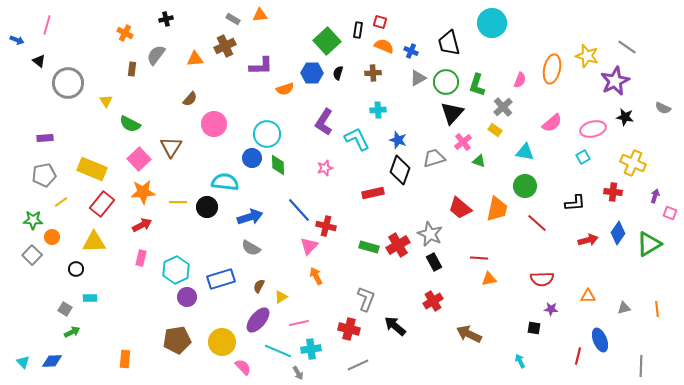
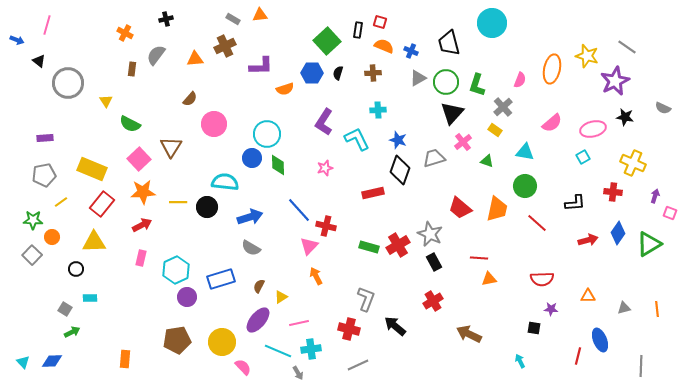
green triangle at (479, 161): moved 8 px right
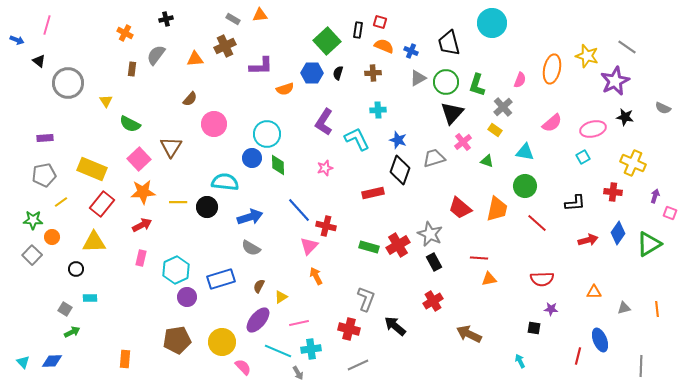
orange triangle at (588, 296): moved 6 px right, 4 px up
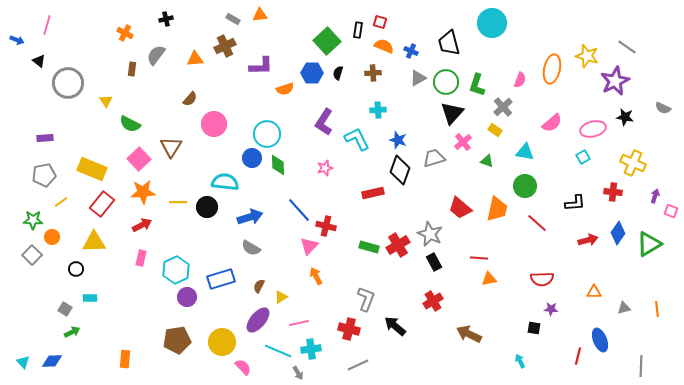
pink square at (670, 213): moved 1 px right, 2 px up
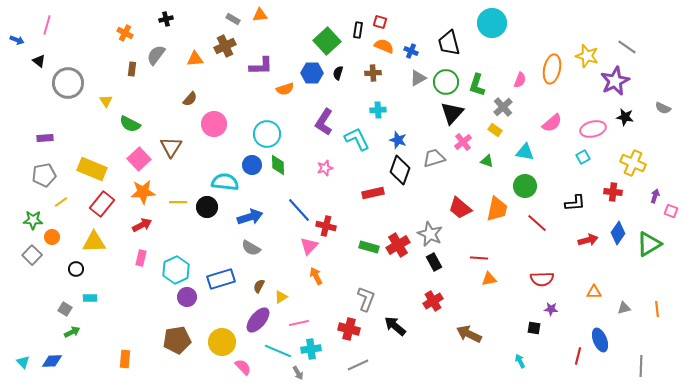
blue circle at (252, 158): moved 7 px down
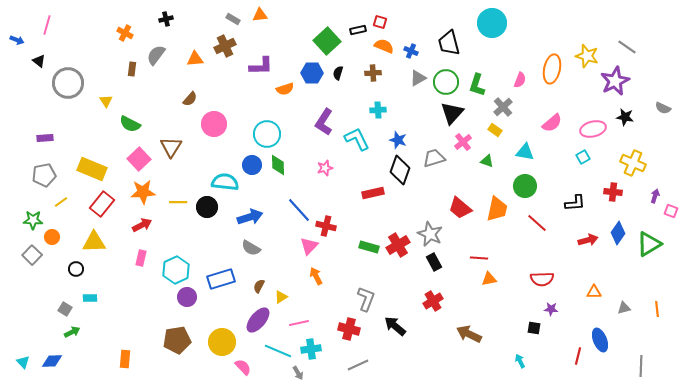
black rectangle at (358, 30): rotated 70 degrees clockwise
